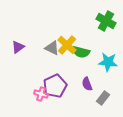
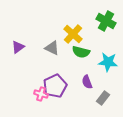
yellow cross: moved 6 px right, 11 px up
purple semicircle: moved 2 px up
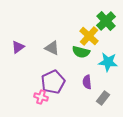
green cross: rotated 18 degrees clockwise
yellow cross: moved 16 px right, 2 px down
purple semicircle: rotated 16 degrees clockwise
purple pentagon: moved 2 px left, 4 px up
pink cross: moved 3 px down
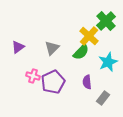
gray triangle: rotated 49 degrees clockwise
green semicircle: rotated 60 degrees counterclockwise
cyan star: rotated 30 degrees counterclockwise
pink cross: moved 8 px left, 21 px up
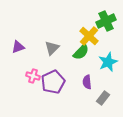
green cross: rotated 18 degrees clockwise
purple triangle: rotated 16 degrees clockwise
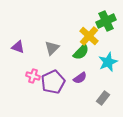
purple triangle: rotated 40 degrees clockwise
purple semicircle: moved 7 px left, 4 px up; rotated 120 degrees counterclockwise
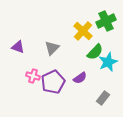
yellow cross: moved 6 px left, 5 px up
green semicircle: moved 14 px right
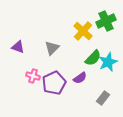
green semicircle: moved 2 px left, 6 px down
purple pentagon: moved 1 px right, 1 px down
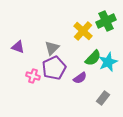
purple pentagon: moved 15 px up
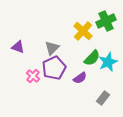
green semicircle: moved 1 px left
pink cross: rotated 24 degrees clockwise
